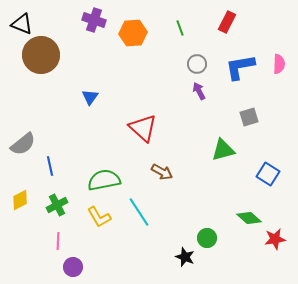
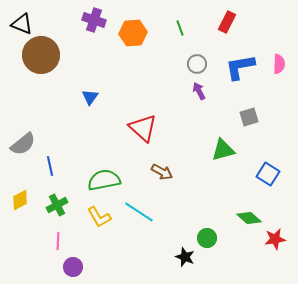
cyan line: rotated 24 degrees counterclockwise
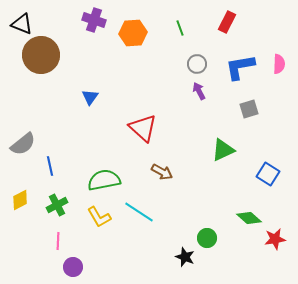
gray square: moved 8 px up
green triangle: rotated 10 degrees counterclockwise
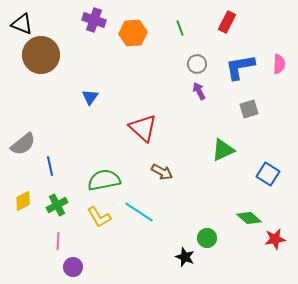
yellow diamond: moved 3 px right, 1 px down
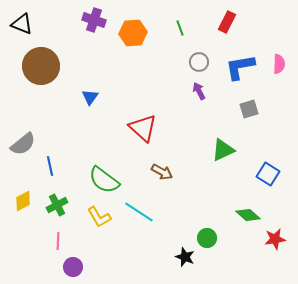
brown circle: moved 11 px down
gray circle: moved 2 px right, 2 px up
green semicircle: rotated 132 degrees counterclockwise
green diamond: moved 1 px left, 3 px up
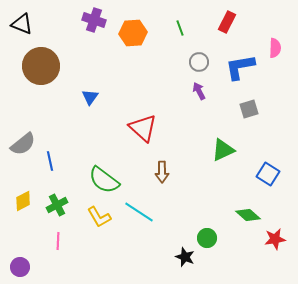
pink semicircle: moved 4 px left, 16 px up
blue line: moved 5 px up
brown arrow: rotated 60 degrees clockwise
purple circle: moved 53 px left
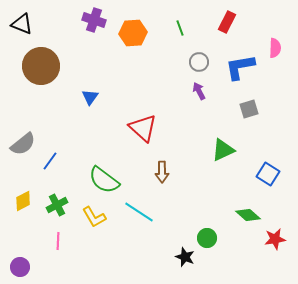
blue line: rotated 48 degrees clockwise
yellow L-shape: moved 5 px left
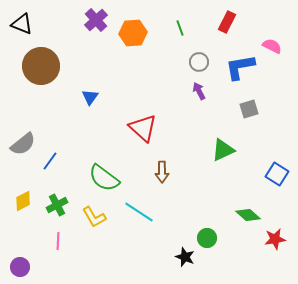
purple cross: moved 2 px right; rotated 30 degrees clockwise
pink semicircle: moved 3 px left, 2 px up; rotated 66 degrees counterclockwise
blue square: moved 9 px right
green semicircle: moved 2 px up
